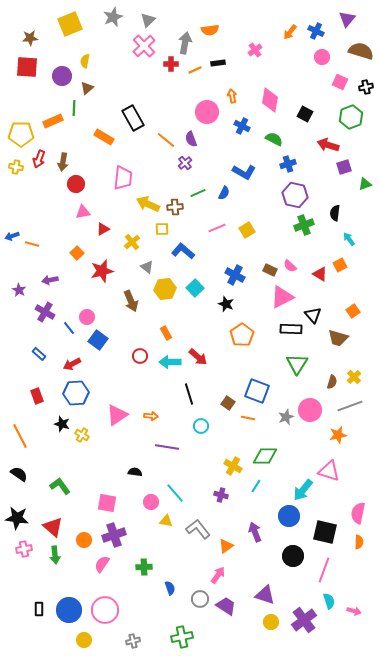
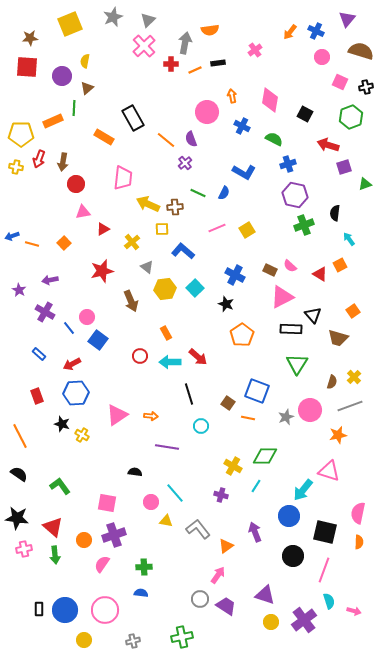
green line at (198, 193): rotated 49 degrees clockwise
orange square at (77, 253): moved 13 px left, 10 px up
blue semicircle at (170, 588): moved 29 px left, 5 px down; rotated 64 degrees counterclockwise
blue circle at (69, 610): moved 4 px left
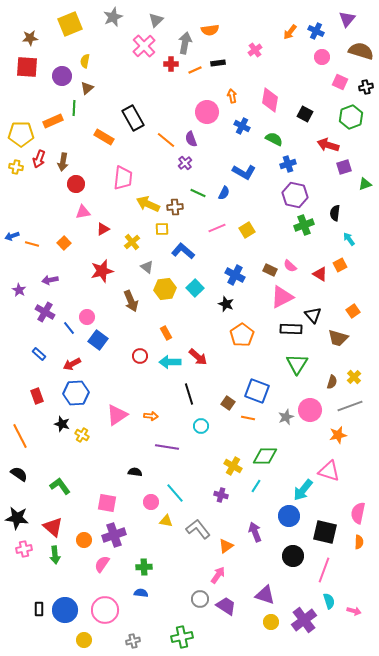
gray triangle at (148, 20): moved 8 px right
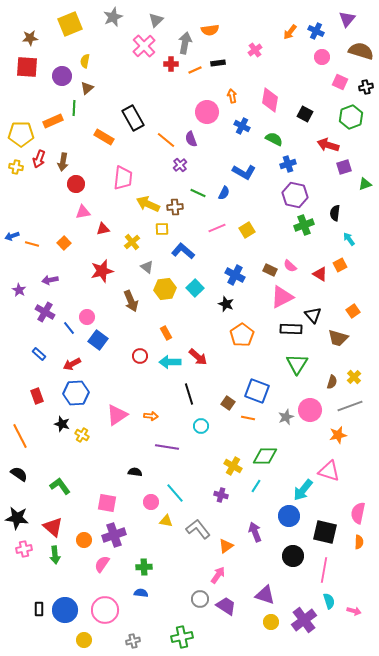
purple cross at (185, 163): moved 5 px left, 2 px down
red triangle at (103, 229): rotated 16 degrees clockwise
pink line at (324, 570): rotated 10 degrees counterclockwise
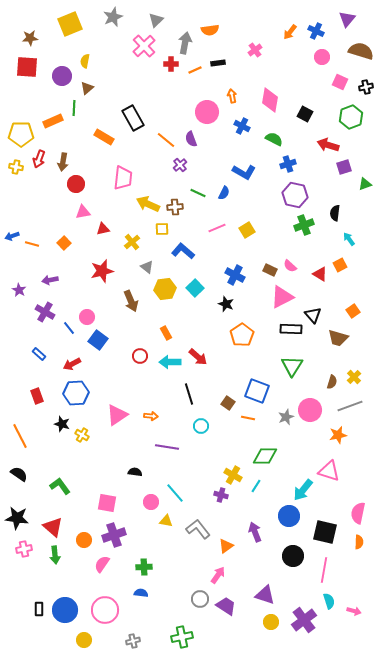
green triangle at (297, 364): moved 5 px left, 2 px down
yellow cross at (233, 466): moved 9 px down
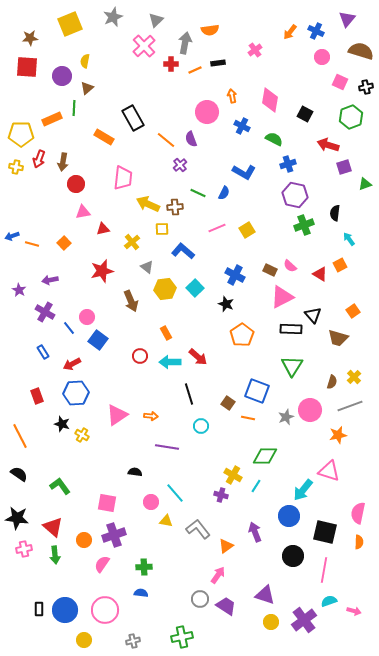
orange rectangle at (53, 121): moved 1 px left, 2 px up
blue rectangle at (39, 354): moved 4 px right, 2 px up; rotated 16 degrees clockwise
cyan semicircle at (329, 601): rotated 91 degrees counterclockwise
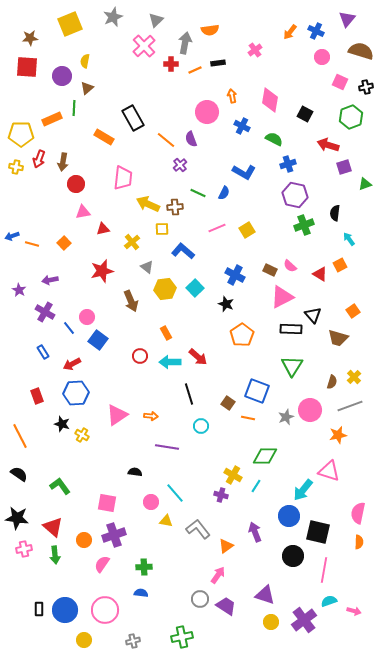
black square at (325, 532): moved 7 px left
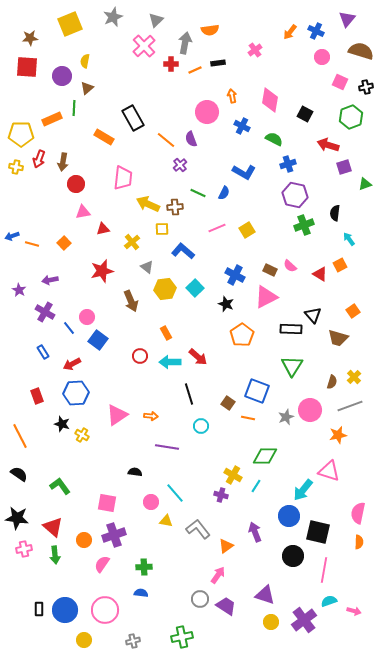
pink triangle at (282, 297): moved 16 px left
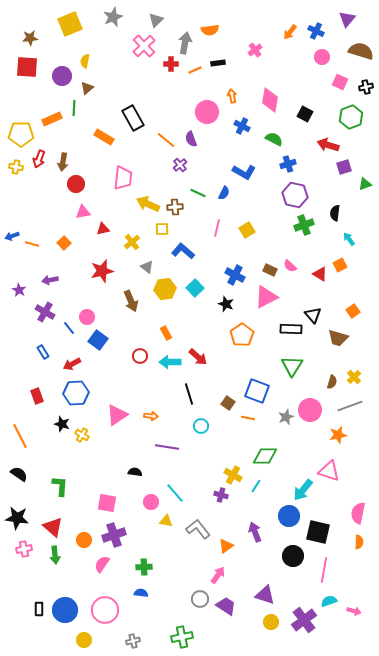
pink line at (217, 228): rotated 54 degrees counterclockwise
green L-shape at (60, 486): rotated 40 degrees clockwise
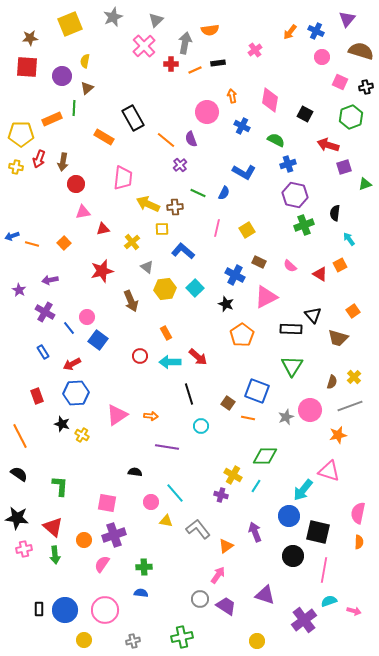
green semicircle at (274, 139): moved 2 px right, 1 px down
brown rectangle at (270, 270): moved 11 px left, 8 px up
yellow circle at (271, 622): moved 14 px left, 19 px down
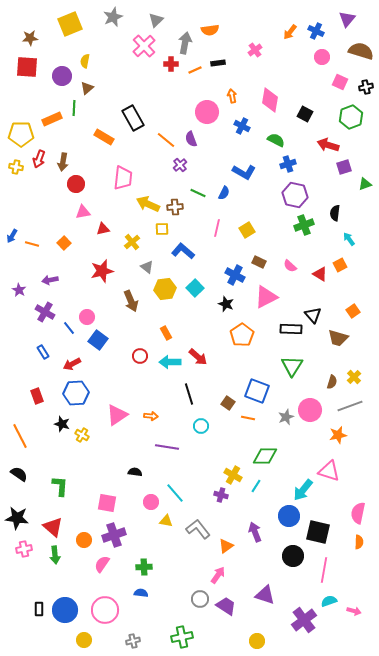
blue arrow at (12, 236): rotated 40 degrees counterclockwise
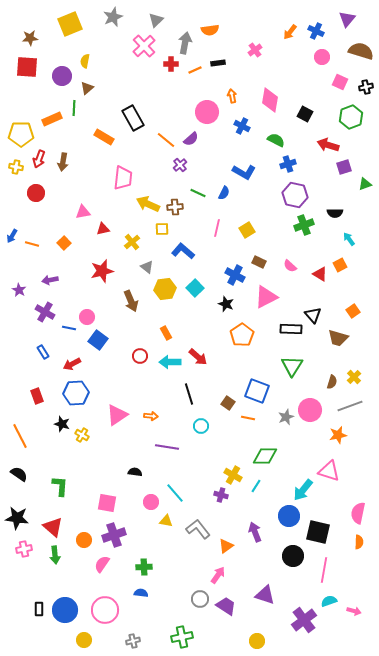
purple semicircle at (191, 139): rotated 112 degrees counterclockwise
red circle at (76, 184): moved 40 px left, 9 px down
black semicircle at (335, 213): rotated 98 degrees counterclockwise
blue line at (69, 328): rotated 40 degrees counterclockwise
